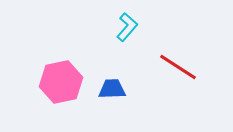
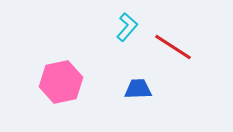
red line: moved 5 px left, 20 px up
blue trapezoid: moved 26 px right
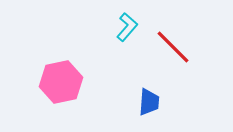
red line: rotated 12 degrees clockwise
blue trapezoid: moved 11 px right, 13 px down; rotated 96 degrees clockwise
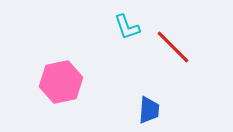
cyan L-shape: rotated 120 degrees clockwise
blue trapezoid: moved 8 px down
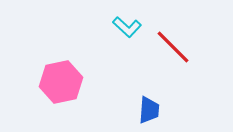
cyan L-shape: rotated 28 degrees counterclockwise
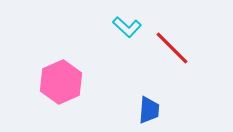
red line: moved 1 px left, 1 px down
pink hexagon: rotated 12 degrees counterclockwise
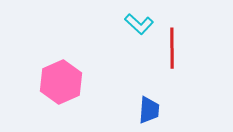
cyan L-shape: moved 12 px right, 3 px up
red line: rotated 45 degrees clockwise
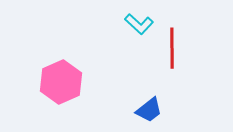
blue trapezoid: rotated 48 degrees clockwise
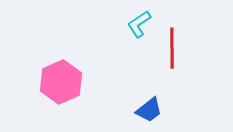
cyan L-shape: rotated 104 degrees clockwise
